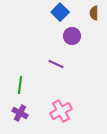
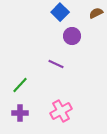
brown semicircle: moved 2 px right; rotated 64 degrees clockwise
green line: rotated 36 degrees clockwise
purple cross: rotated 28 degrees counterclockwise
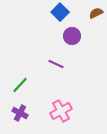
purple cross: rotated 28 degrees clockwise
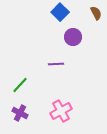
brown semicircle: rotated 88 degrees clockwise
purple circle: moved 1 px right, 1 px down
purple line: rotated 28 degrees counterclockwise
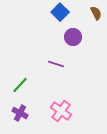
purple line: rotated 21 degrees clockwise
pink cross: rotated 25 degrees counterclockwise
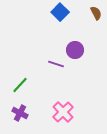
purple circle: moved 2 px right, 13 px down
pink cross: moved 2 px right, 1 px down; rotated 10 degrees clockwise
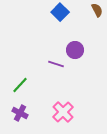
brown semicircle: moved 1 px right, 3 px up
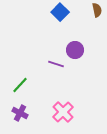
brown semicircle: rotated 16 degrees clockwise
